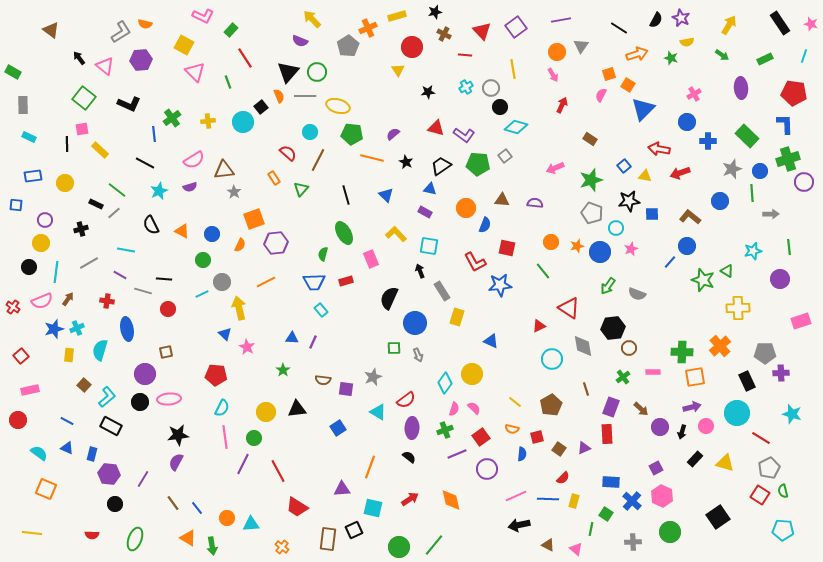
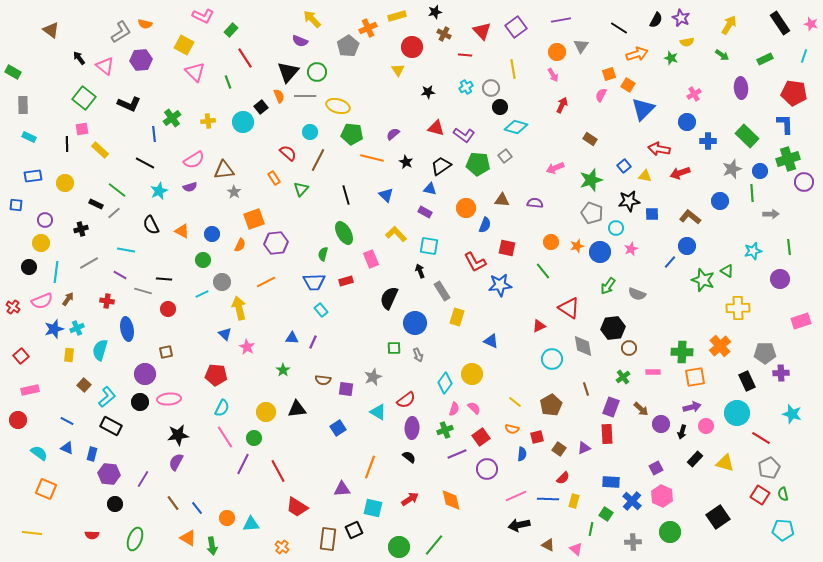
purple circle at (660, 427): moved 1 px right, 3 px up
pink line at (225, 437): rotated 25 degrees counterclockwise
green semicircle at (783, 491): moved 3 px down
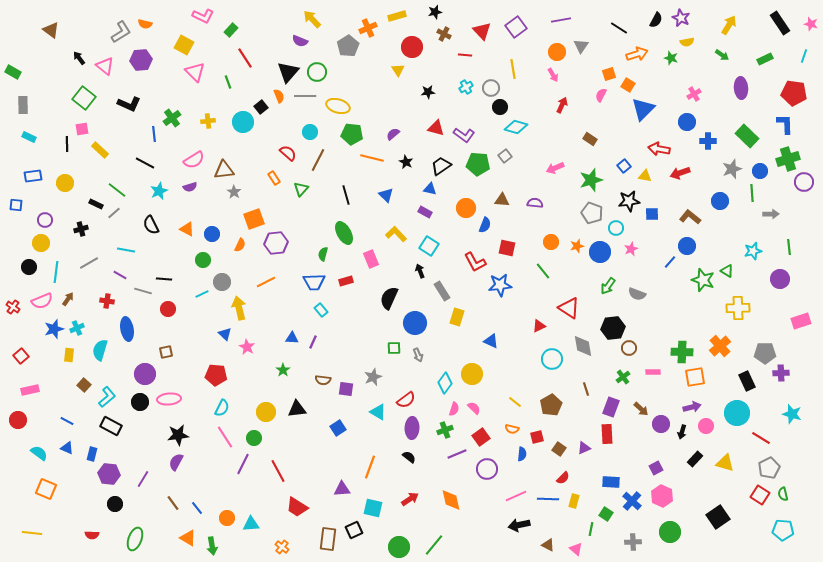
orange triangle at (182, 231): moved 5 px right, 2 px up
cyan square at (429, 246): rotated 24 degrees clockwise
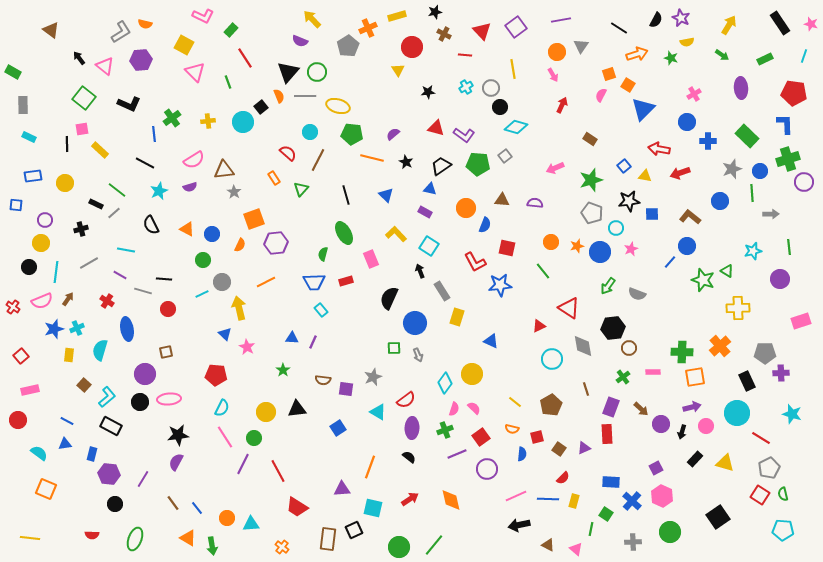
red cross at (107, 301): rotated 24 degrees clockwise
blue triangle at (67, 448): moved 2 px left, 4 px up; rotated 32 degrees counterclockwise
yellow line at (32, 533): moved 2 px left, 5 px down
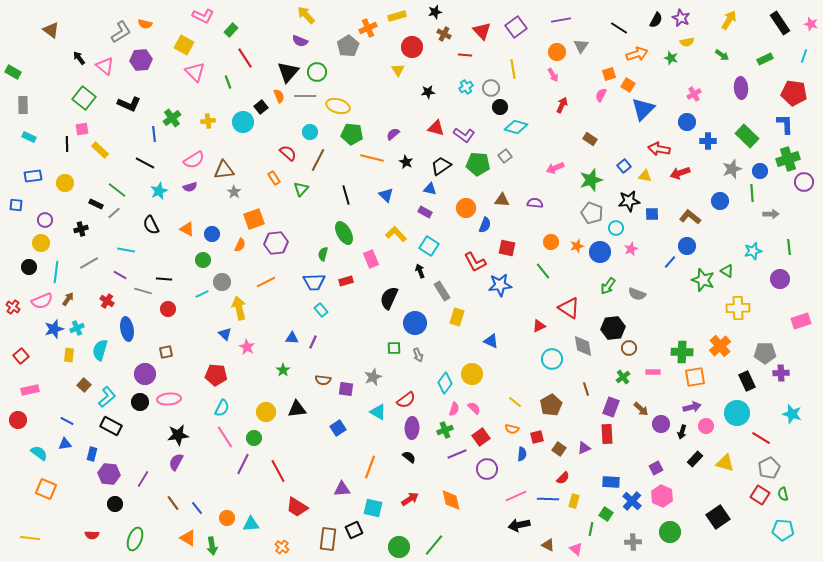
yellow arrow at (312, 19): moved 6 px left, 4 px up
yellow arrow at (729, 25): moved 5 px up
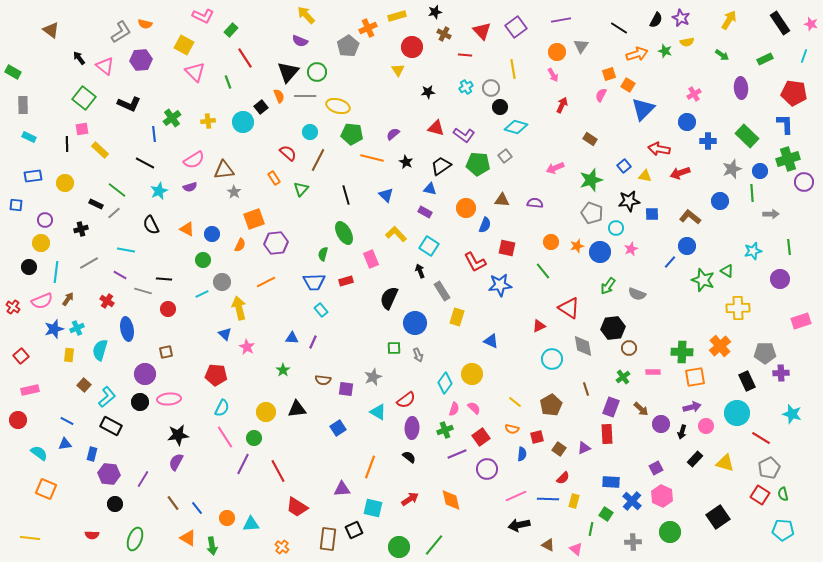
green star at (671, 58): moved 6 px left, 7 px up
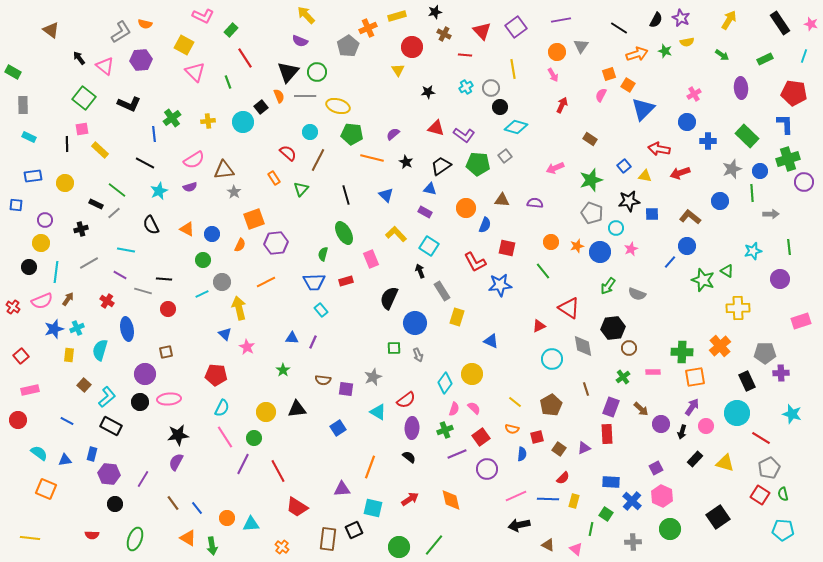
purple arrow at (692, 407): rotated 42 degrees counterclockwise
blue triangle at (65, 444): moved 16 px down
green circle at (670, 532): moved 3 px up
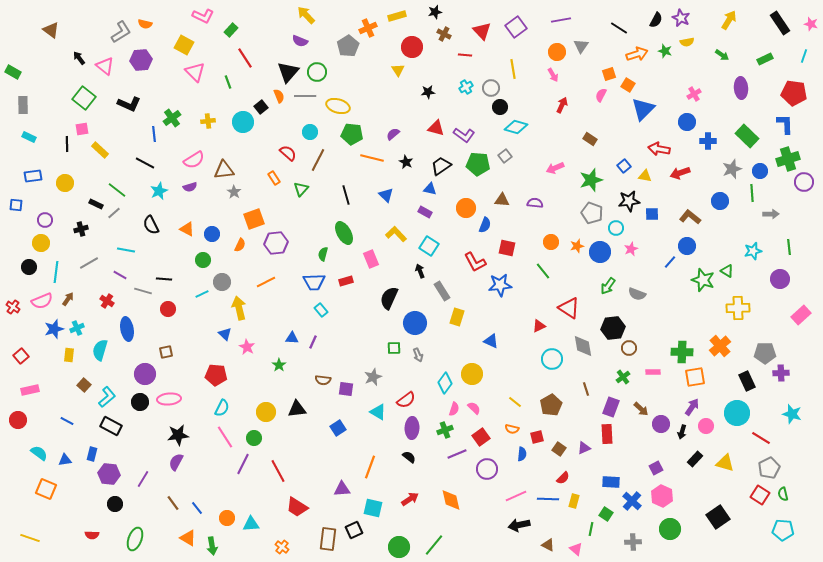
pink rectangle at (801, 321): moved 6 px up; rotated 24 degrees counterclockwise
green star at (283, 370): moved 4 px left, 5 px up
yellow line at (30, 538): rotated 12 degrees clockwise
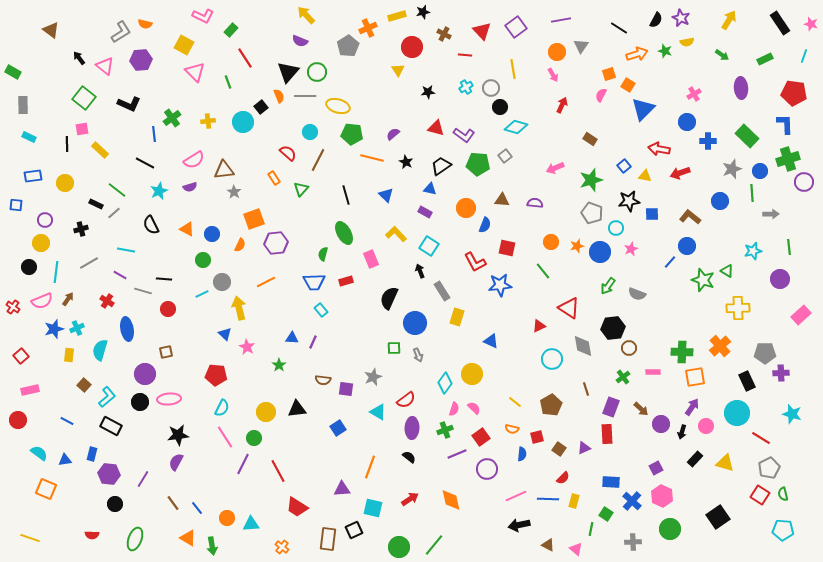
black star at (435, 12): moved 12 px left
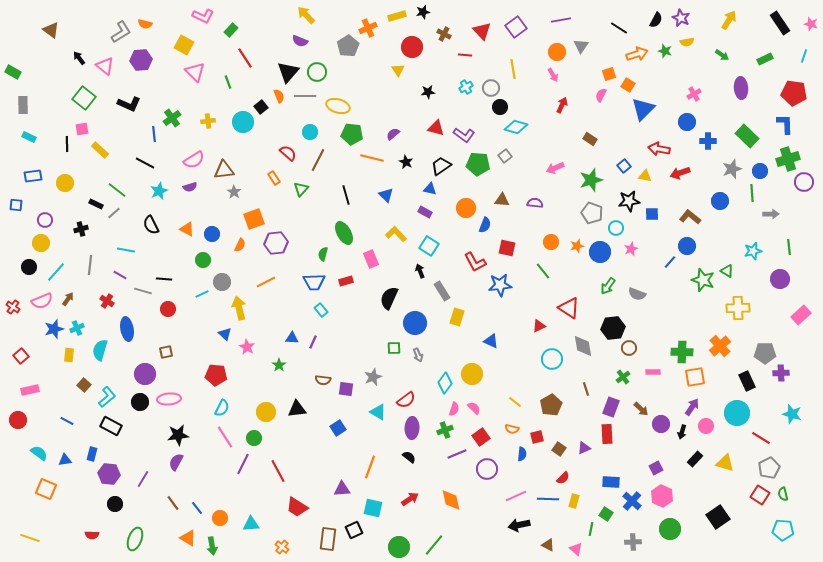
gray line at (89, 263): moved 1 px right, 2 px down; rotated 54 degrees counterclockwise
cyan line at (56, 272): rotated 35 degrees clockwise
orange circle at (227, 518): moved 7 px left
